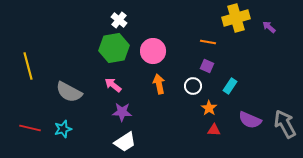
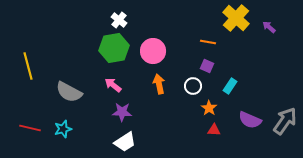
yellow cross: rotated 32 degrees counterclockwise
gray arrow: moved 3 px up; rotated 64 degrees clockwise
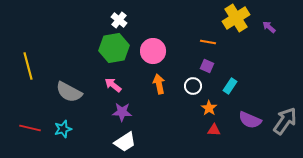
yellow cross: rotated 16 degrees clockwise
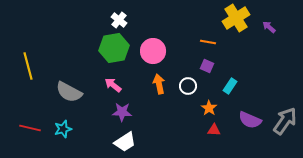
white circle: moved 5 px left
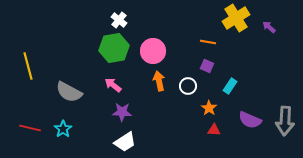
orange arrow: moved 3 px up
gray arrow: rotated 148 degrees clockwise
cyan star: rotated 18 degrees counterclockwise
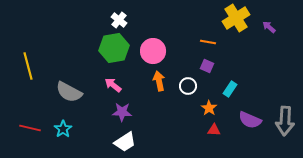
cyan rectangle: moved 3 px down
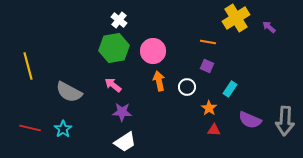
white circle: moved 1 px left, 1 px down
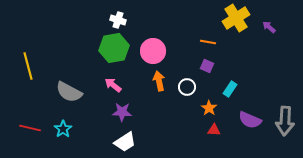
white cross: moved 1 px left; rotated 21 degrees counterclockwise
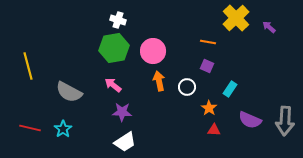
yellow cross: rotated 12 degrees counterclockwise
